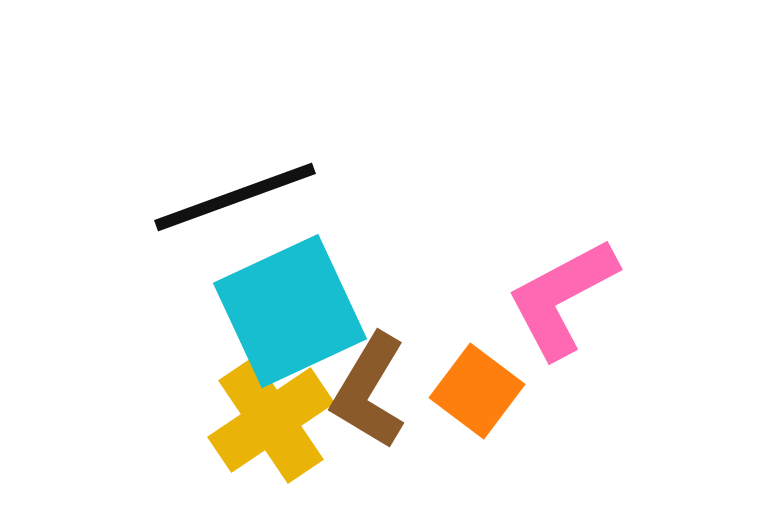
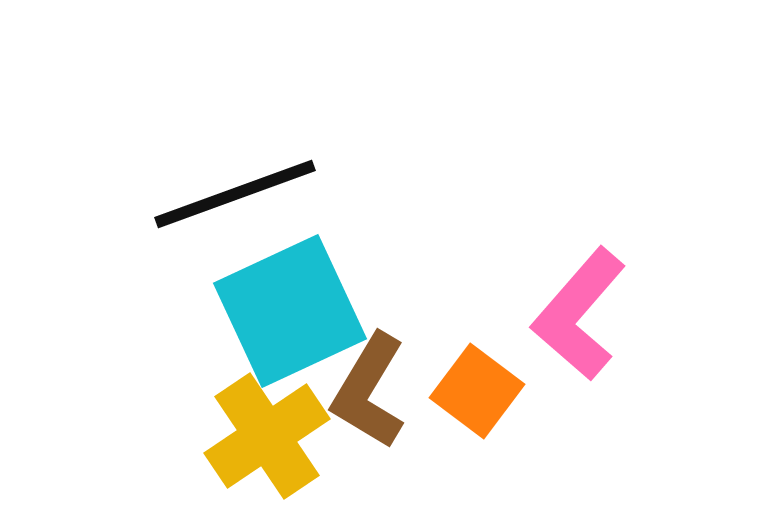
black line: moved 3 px up
pink L-shape: moved 17 px right, 16 px down; rotated 21 degrees counterclockwise
yellow cross: moved 4 px left, 16 px down
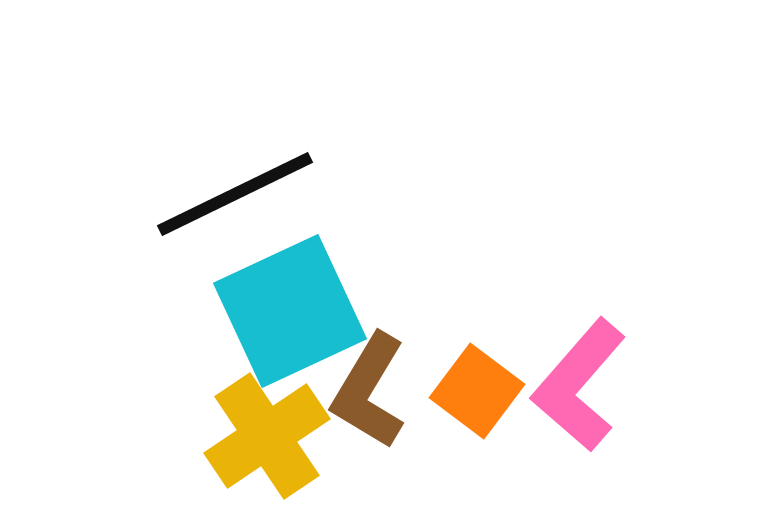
black line: rotated 6 degrees counterclockwise
pink L-shape: moved 71 px down
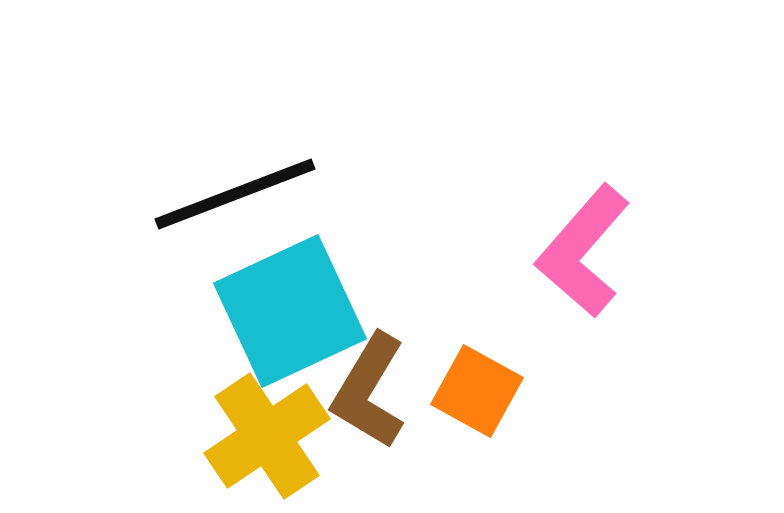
black line: rotated 5 degrees clockwise
pink L-shape: moved 4 px right, 134 px up
orange square: rotated 8 degrees counterclockwise
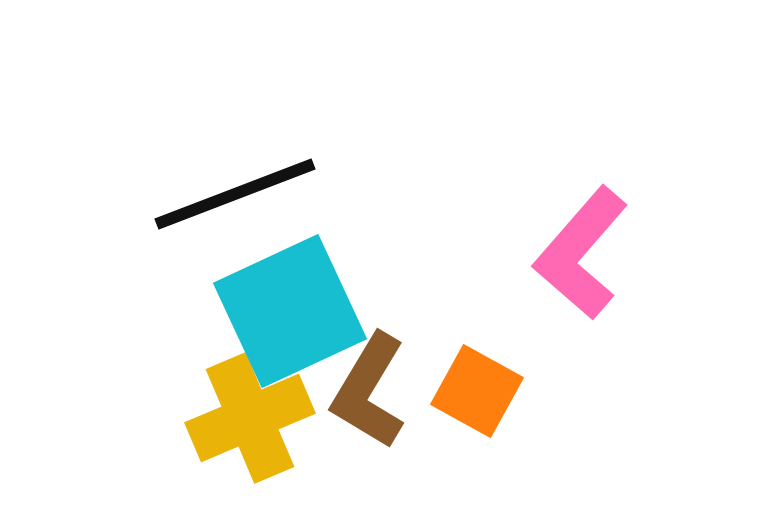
pink L-shape: moved 2 px left, 2 px down
yellow cross: moved 17 px left, 18 px up; rotated 11 degrees clockwise
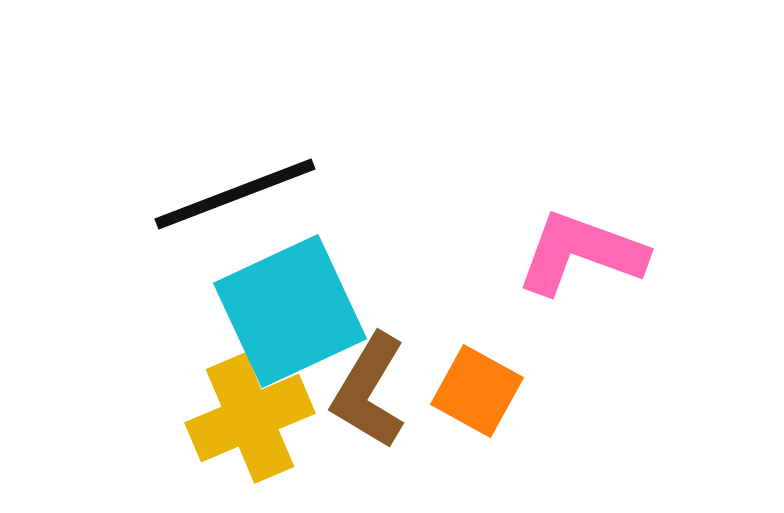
pink L-shape: rotated 69 degrees clockwise
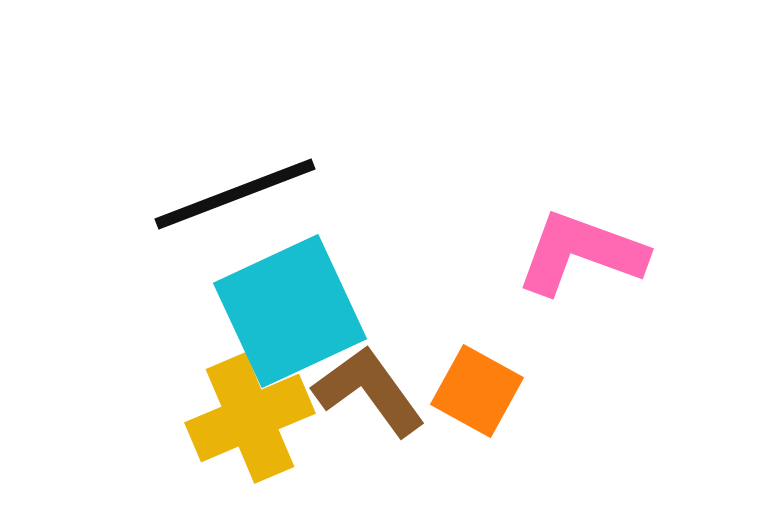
brown L-shape: rotated 113 degrees clockwise
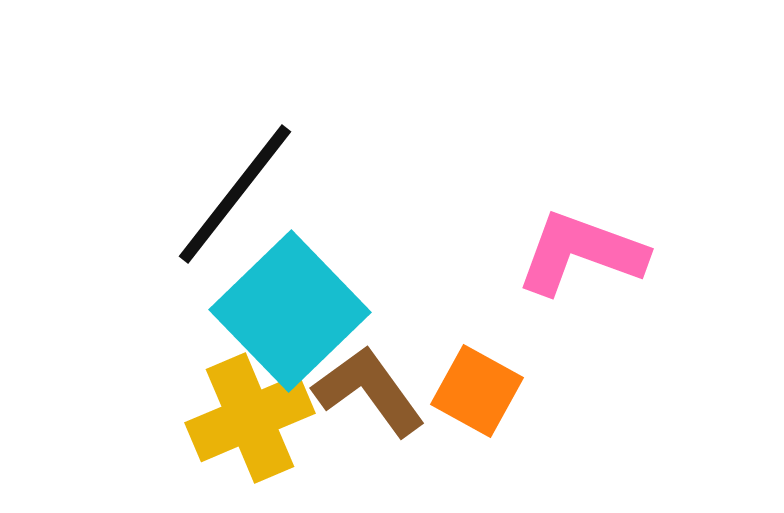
black line: rotated 31 degrees counterclockwise
cyan square: rotated 19 degrees counterclockwise
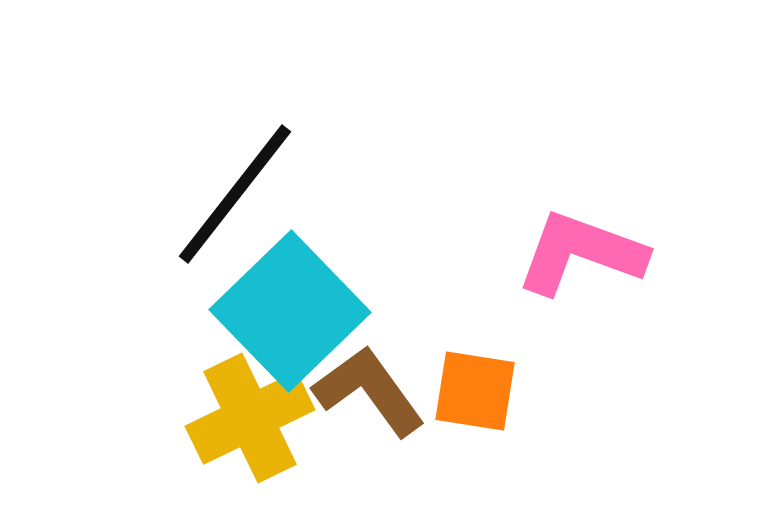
orange square: moved 2 px left; rotated 20 degrees counterclockwise
yellow cross: rotated 3 degrees counterclockwise
